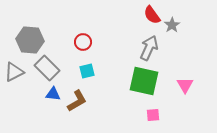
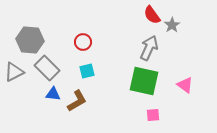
pink triangle: rotated 24 degrees counterclockwise
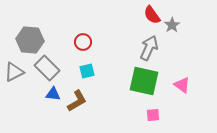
pink triangle: moved 3 px left
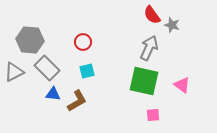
gray star: rotated 21 degrees counterclockwise
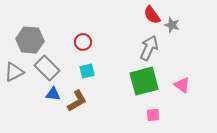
green square: rotated 28 degrees counterclockwise
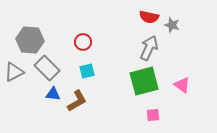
red semicircle: moved 3 px left, 2 px down; rotated 42 degrees counterclockwise
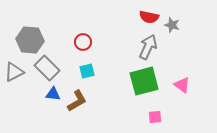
gray arrow: moved 1 px left, 1 px up
pink square: moved 2 px right, 2 px down
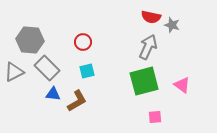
red semicircle: moved 2 px right
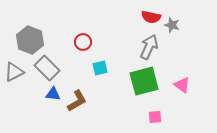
gray hexagon: rotated 16 degrees clockwise
gray arrow: moved 1 px right
cyan square: moved 13 px right, 3 px up
